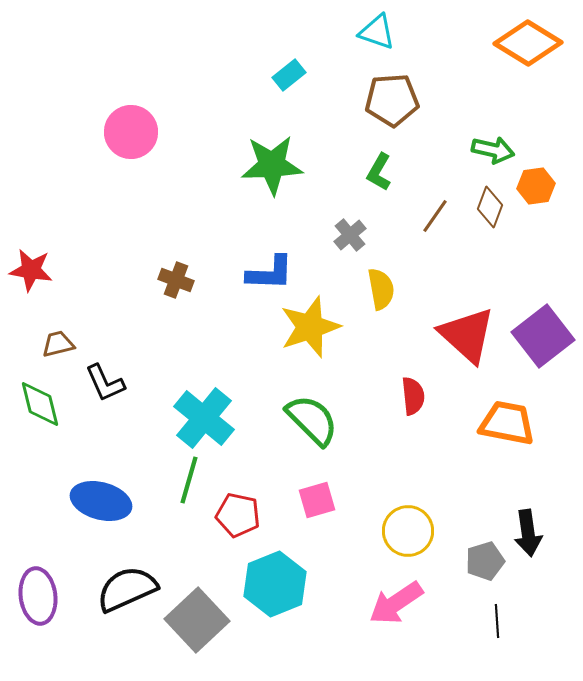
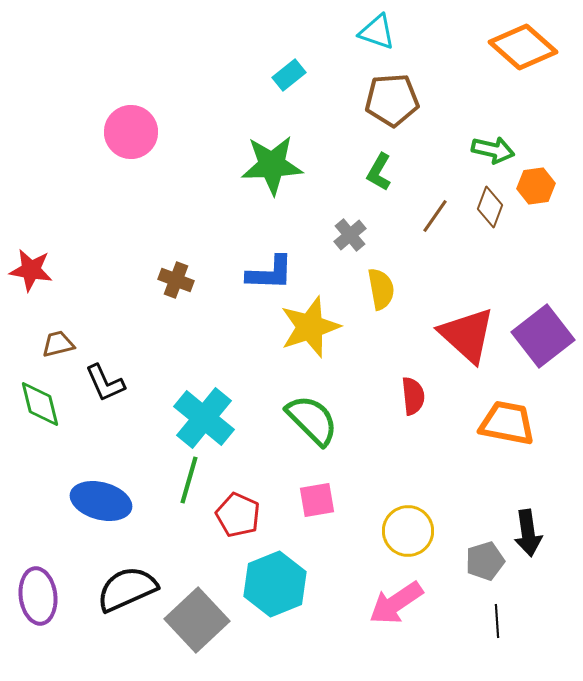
orange diamond: moved 5 px left, 4 px down; rotated 10 degrees clockwise
pink square: rotated 6 degrees clockwise
red pentagon: rotated 12 degrees clockwise
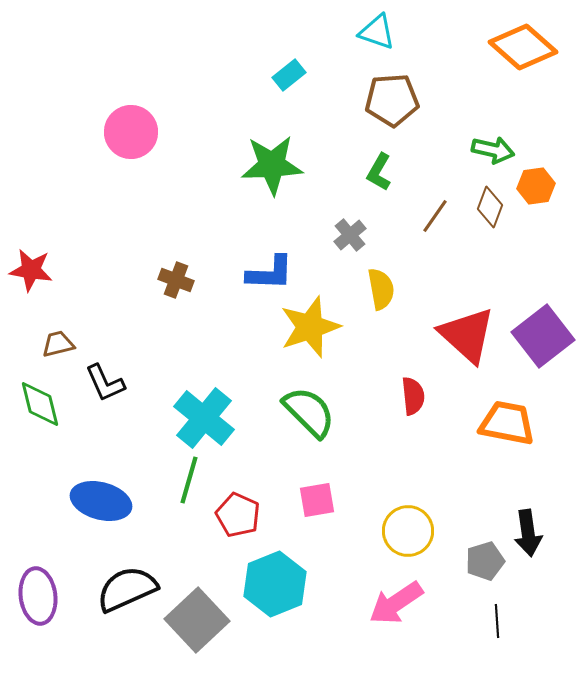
green semicircle: moved 3 px left, 8 px up
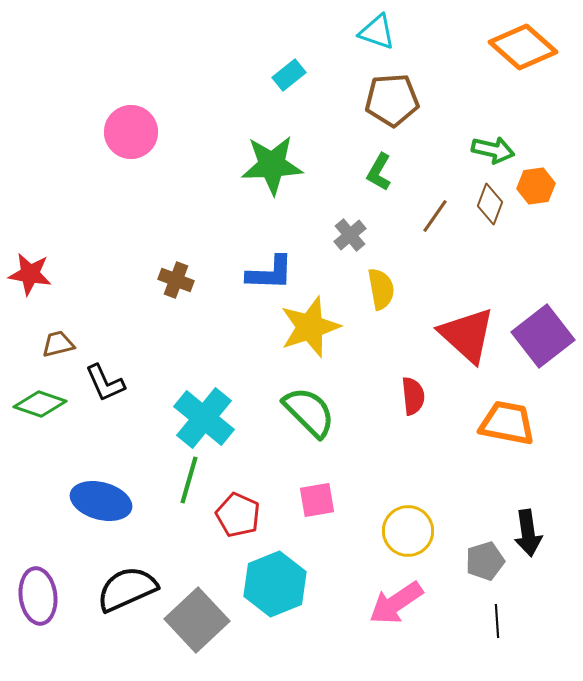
brown diamond: moved 3 px up
red star: moved 1 px left, 4 px down
green diamond: rotated 57 degrees counterclockwise
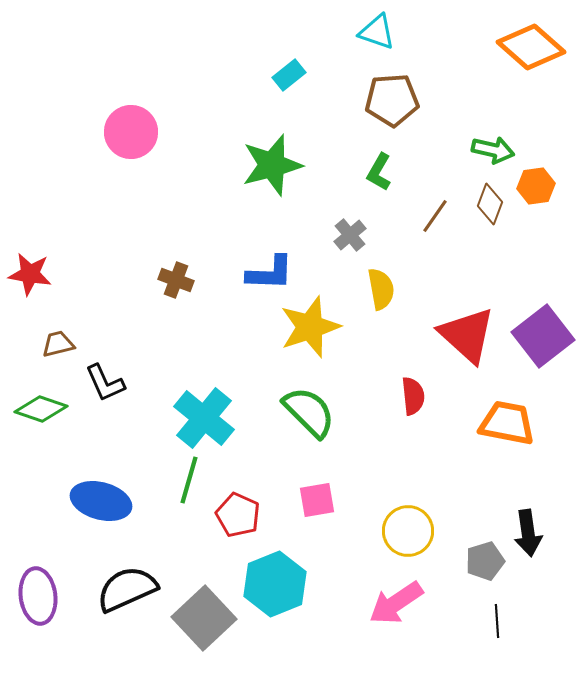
orange diamond: moved 8 px right
green star: rotated 12 degrees counterclockwise
green diamond: moved 1 px right, 5 px down
gray square: moved 7 px right, 2 px up
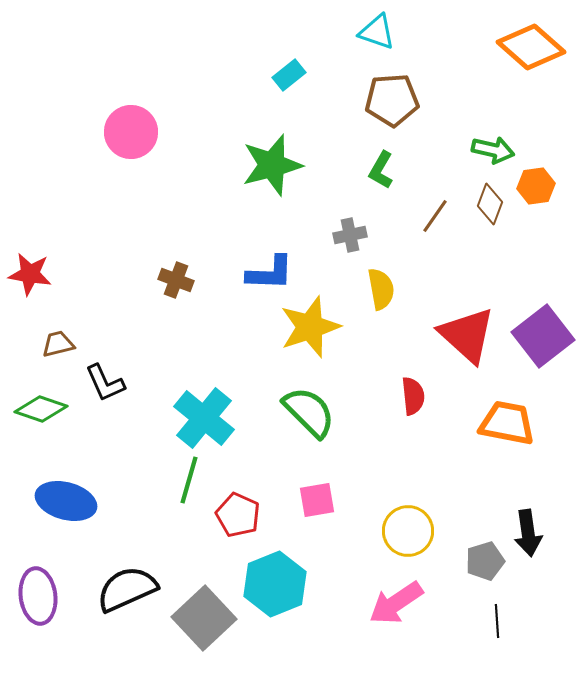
green L-shape: moved 2 px right, 2 px up
gray cross: rotated 28 degrees clockwise
blue ellipse: moved 35 px left
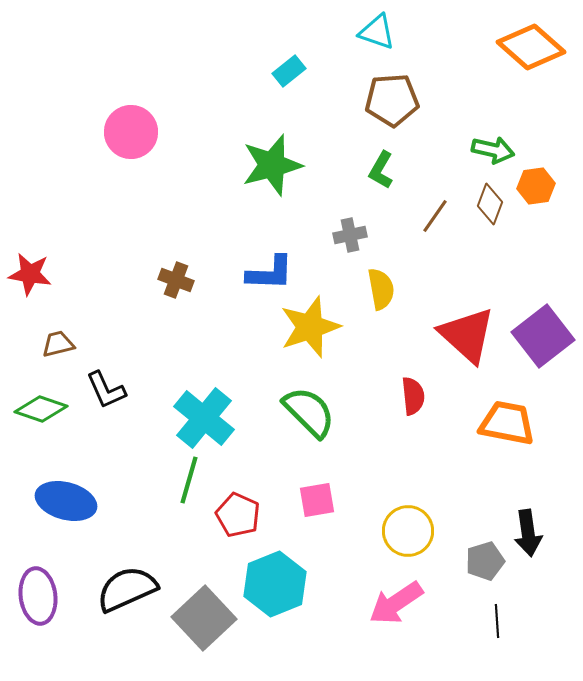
cyan rectangle: moved 4 px up
black L-shape: moved 1 px right, 7 px down
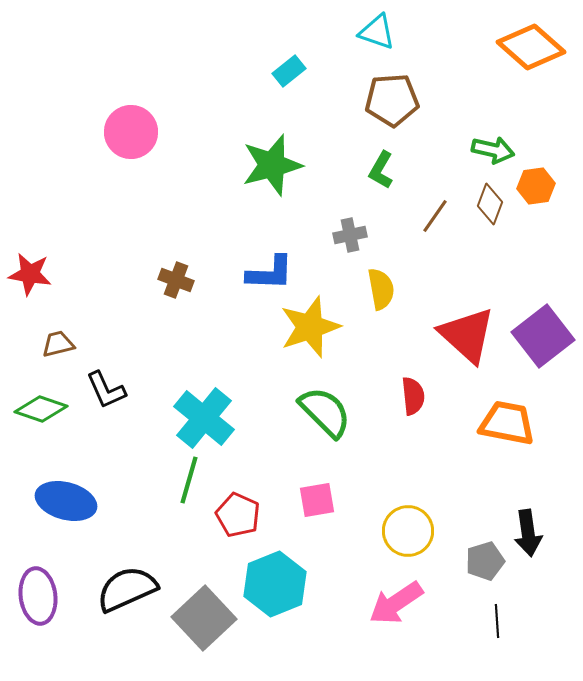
green semicircle: moved 16 px right
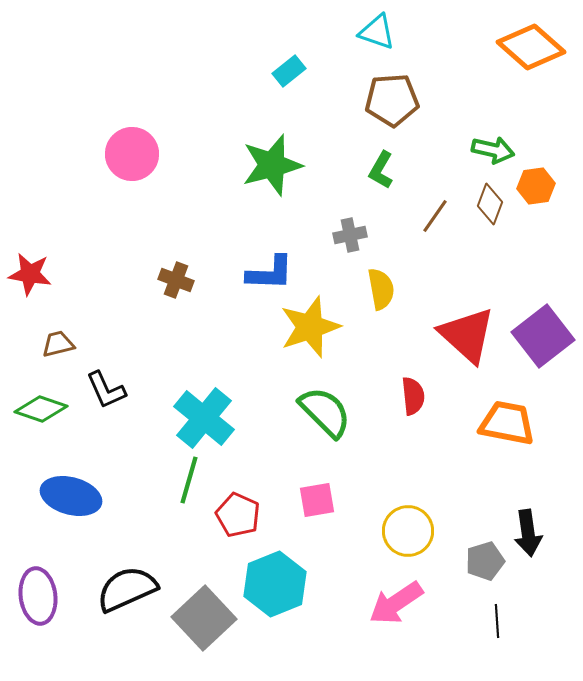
pink circle: moved 1 px right, 22 px down
blue ellipse: moved 5 px right, 5 px up
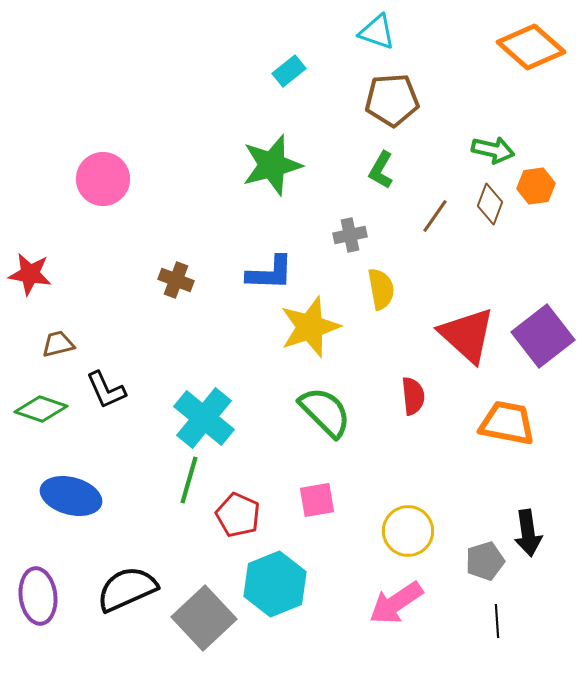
pink circle: moved 29 px left, 25 px down
